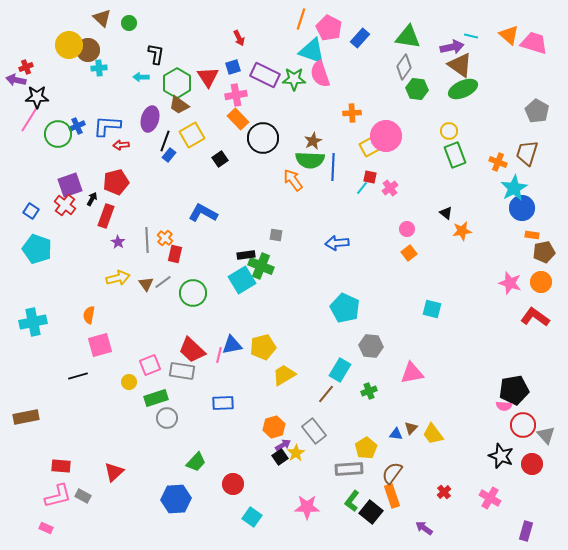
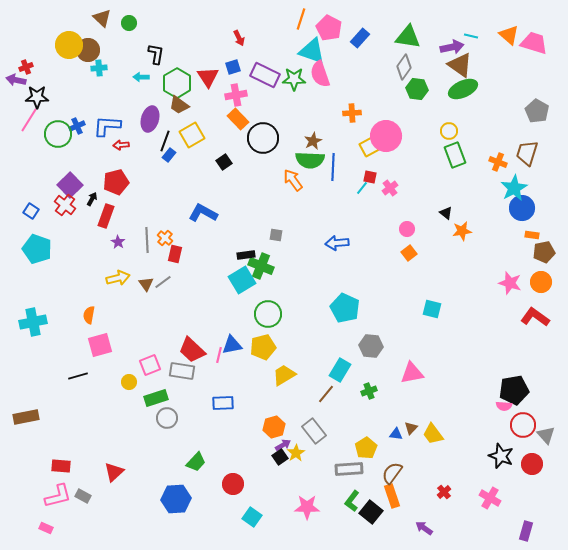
black square at (220, 159): moved 4 px right, 3 px down
purple square at (70, 185): rotated 25 degrees counterclockwise
green circle at (193, 293): moved 75 px right, 21 px down
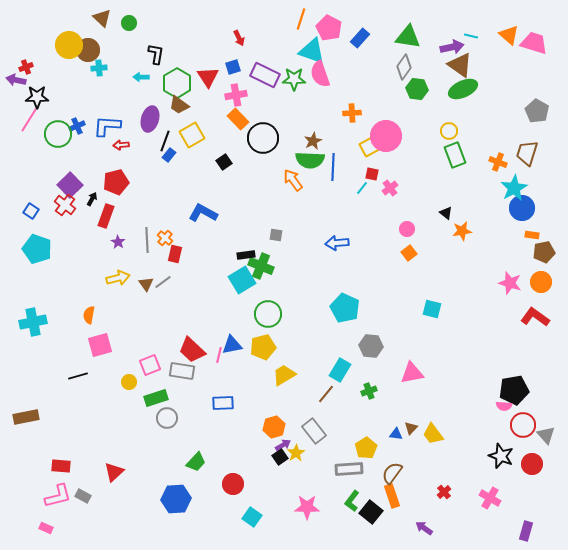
red square at (370, 177): moved 2 px right, 3 px up
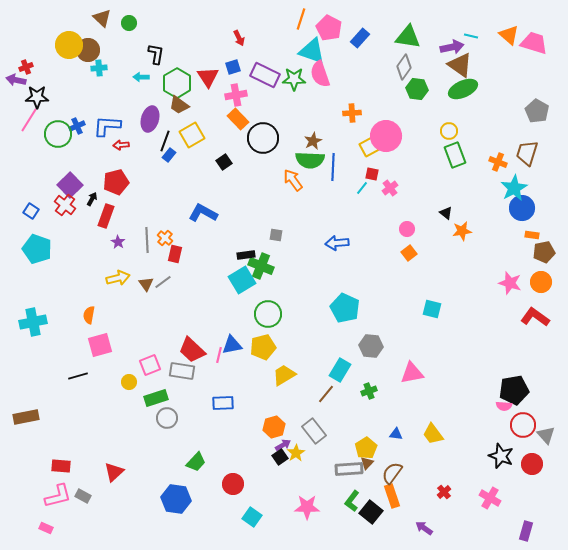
brown triangle at (411, 428): moved 44 px left, 35 px down
blue hexagon at (176, 499): rotated 12 degrees clockwise
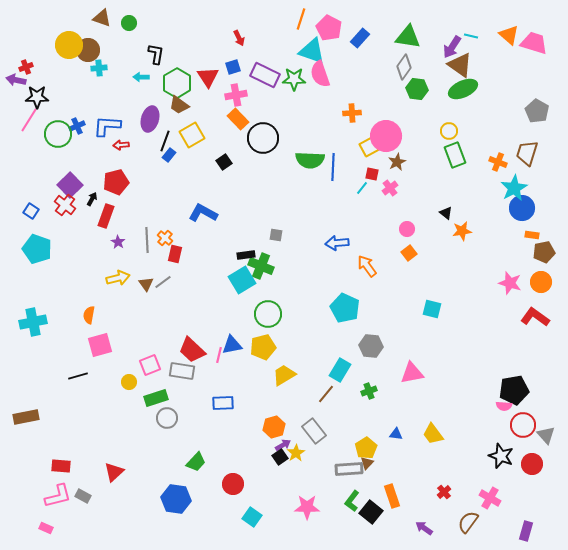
brown triangle at (102, 18): rotated 24 degrees counterclockwise
purple arrow at (452, 47): rotated 135 degrees clockwise
brown star at (313, 141): moved 84 px right, 21 px down
orange arrow at (293, 180): moved 74 px right, 86 px down
brown semicircle at (392, 473): moved 76 px right, 49 px down
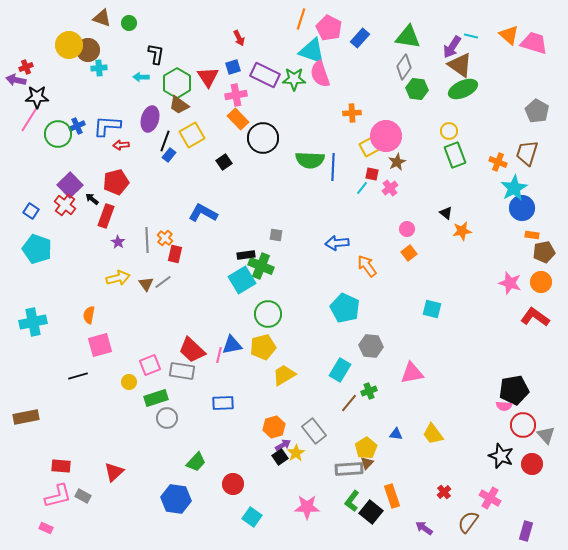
black arrow at (92, 199): rotated 80 degrees counterclockwise
brown line at (326, 394): moved 23 px right, 9 px down
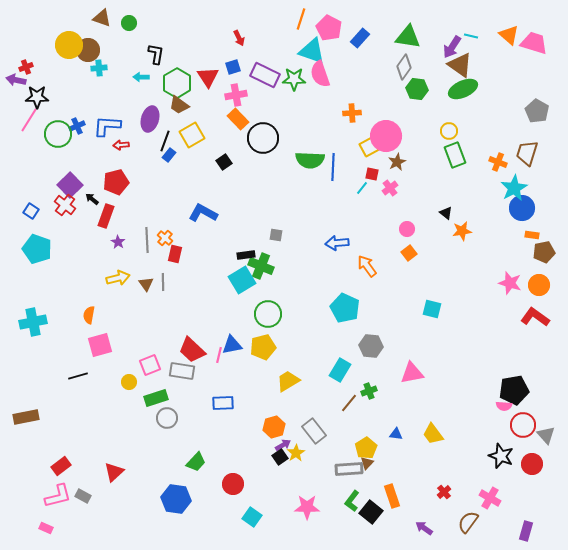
gray line at (163, 282): rotated 54 degrees counterclockwise
orange circle at (541, 282): moved 2 px left, 3 px down
yellow trapezoid at (284, 375): moved 4 px right, 6 px down
red rectangle at (61, 466): rotated 42 degrees counterclockwise
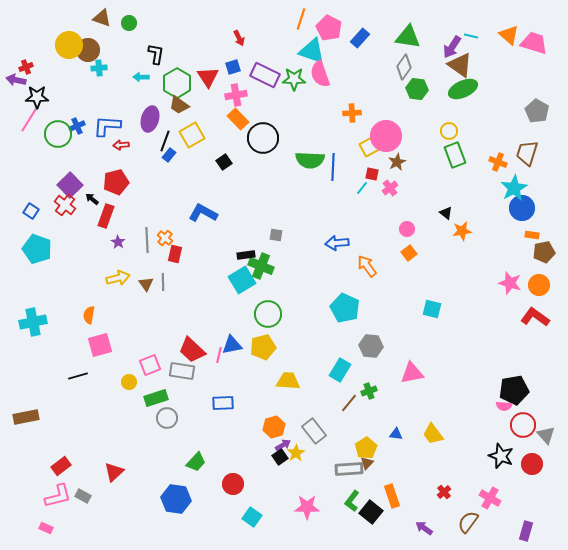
yellow trapezoid at (288, 381): rotated 35 degrees clockwise
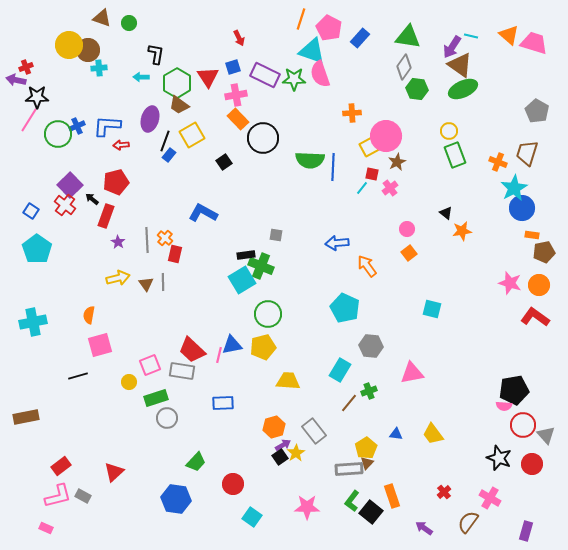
cyan pentagon at (37, 249): rotated 16 degrees clockwise
black star at (501, 456): moved 2 px left, 2 px down
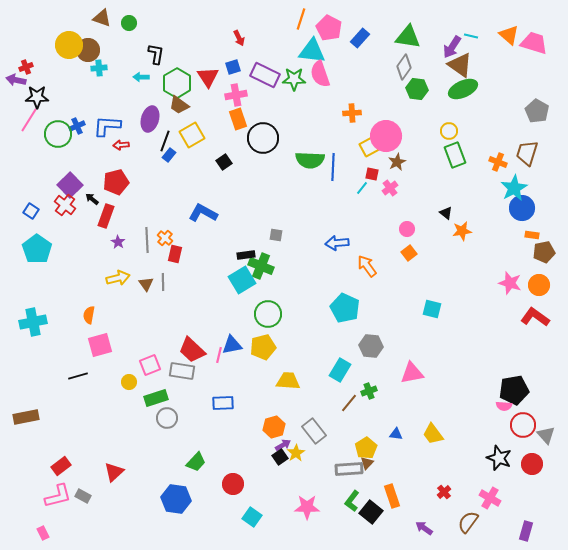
cyan triangle at (312, 51): rotated 12 degrees counterclockwise
orange rectangle at (238, 119): rotated 25 degrees clockwise
pink rectangle at (46, 528): moved 3 px left, 5 px down; rotated 40 degrees clockwise
